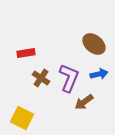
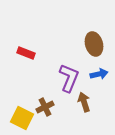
brown ellipse: rotated 35 degrees clockwise
red rectangle: rotated 30 degrees clockwise
brown cross: moved 4 px right, 29 px down; rotated 30 degrees clockwise
brown arrow: rotated 108 degrees clockwise
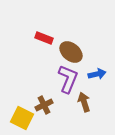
brown ellipse: moved 23 px left, 8 px down; rotated 35 degrees counterclockwise
red rectangle: moved 18 px right, 15 px up
blue arrow: moved 2 px left
purple L-shape: moved 1 px left, 1 px down
brown cross: moved 1 px left, 2 px up
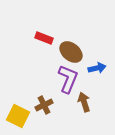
blue arrow: moved 6 px up
yellow square: moved 4 px left, 2 px up
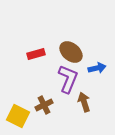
red rectangle: moved 8 px left, 16 px down; rotated 36 degrees counterclockwise
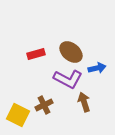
purple L-shape: rotated 96 degrees clockwise
yellow square: moved 1 px up
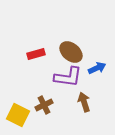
blue arrow: rotated 12 degrees counterclockwise
purple L-shape: moved 2 px up; rotated 20 degrees counterclockwise
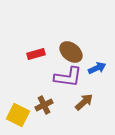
brown arrow: rotated 66 degrees clockwise
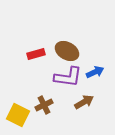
brown ellipse: moved 4 px left, 1 px up; rotated 10 degrees counterclockwise
blue arrow: moved 2 px left, 4 px down
brown arrow: rotated 12 degrees clockwise
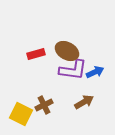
purple L-shape: moved 5 px right, 7 px up
yellow square: moved 3 px right, 1 px up
